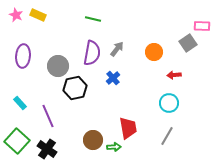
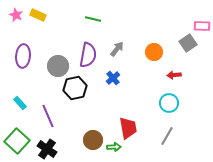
purple semicircle: moved 4 px left, 2 px down
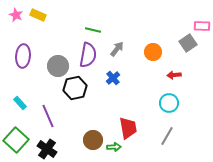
green line: moved 11 px down
orange circle: moved 1 px left
green square: moved 1 px left, 1 px up
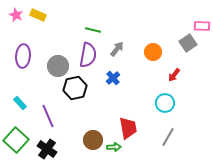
red arrow: rotated 48 degrees counterclockwise
cyan circle: moved 4 px left
gray line: moved 1 px right, 1 px down
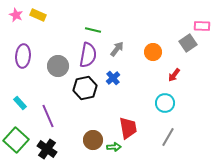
black hexagon: moved 10 px right
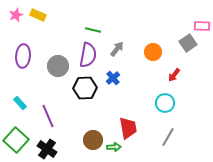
pink star: rotated 24 degrees clockwise
black hexagon: rotated 10 degrees clockwise
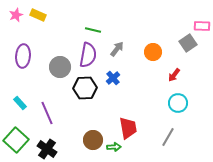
gray circle: moved 2 px right, 1 px down
cyan circle: moved 13 px right
purple line: moved 1 px left, 3 px up
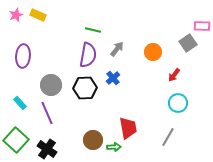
gray circle: moved 9 px left, 18 px down
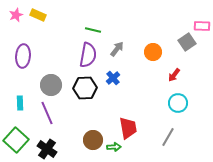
gray square: moved 1 px left, 1 px up
cyan rectangle: rotated 40 degrees clockwise
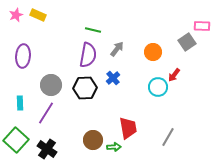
cyan circle: moved 20 px left, 16 px up
purple line: moved 1 px left; rotated 55 degrees clockwise
